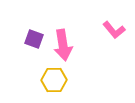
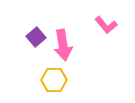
pink L-shape: moved 8 px left, 5 px up
purple square: moved 2 px right, 2 px up; rotated 30 degrees clockwise
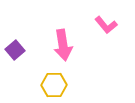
purple square: moved 21 px left, 13 px down
yellow hexagon: moved 5 px down
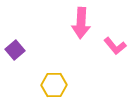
pink L-shape: moved 9 px right, 21 px down
pink arrow: moved 18 px right, 22 px up; rotated 12 degrees clockwise
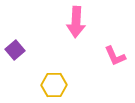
pink arrow: moved 5 px left, 1 px up
pink L-shape: moved 10 px down; rotated 15 degrees clockwise
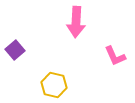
yellow hexagon: rotated 15 degrees clockwise
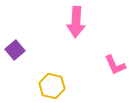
pink L-shape: moved 9 px down
yellow hexagon: moved 2 px left, 1 px down
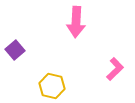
pink L-shape: moved 4 px down; rotated 110 degrees counterclockwise
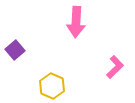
pink L-shape: moved 2 px up
yellow hexagon: rotated 10 degrees clockwise
